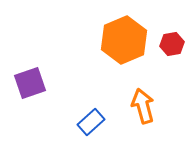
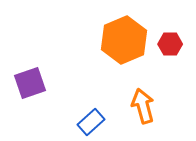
red hexagon: moved 2 px left; rotated 10 degrees clockwise
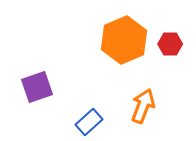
purple square: moved 7 px right, 4 px down
orange arrow: rotated 36 degrees clockwise
blue rectangle: moved 2 px left
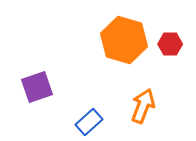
orange hexagon: rotated 21 degrees counterclockwise
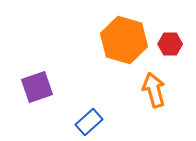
orange arrow: moved 11 px right, 16 px up; rotated 36 degrees counterclockwise
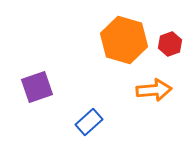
red hexagon: rotated 20 degrees counterclockwise
orange arrow: rotated 100 degrees clockwise
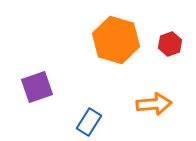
orange hexagon: moved 8 px left
orange arrow: moved 14 px down
blue rectangle: rotated 16 degrees counterclockwise
